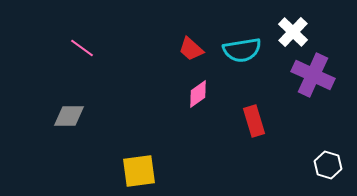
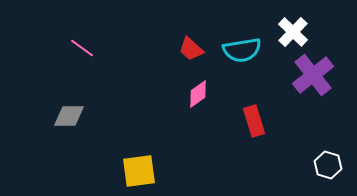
purple cross: rotated 27 degrees clockwise
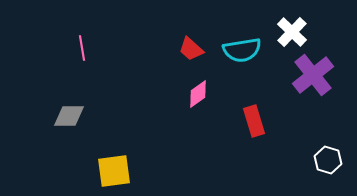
white cross: moved 1 px left
pink line: rotated 45 degrees clockwise
white hexagon: moved 5 px up
yellow square: moved 25 px left
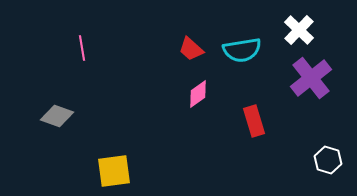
white cross: moved 7 px right, 2 px up
purple cross: moved 2 px left, 3 px down
gray diamond: moved 12 px left; rotated 20 degrees clockwise
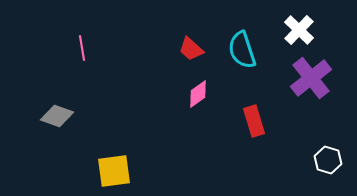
cyan semicircle: rotated 81 degrees clockwise
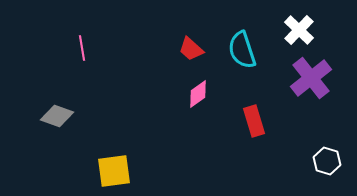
white hexagon: moved 1 px left, 1 px down
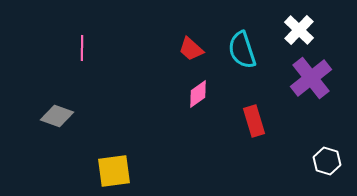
pink line: rotated 10 degrees clockwise
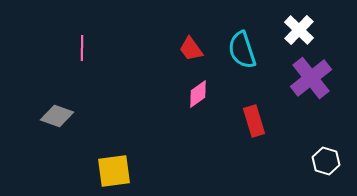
red trapezoid: rotated 12 degrees clockwise
white hexagon: moved 1 px left
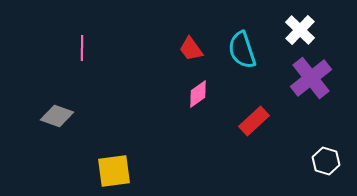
white cross: moved 1 px right
red rectangle: rotated 64 degrees clockwise
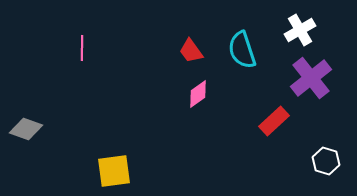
white cross: rotated 16 degrees clockwise
red trapezoid: moved 2 px down
gray diamond: moved 31 px left, 13 px down
red rectangle: moved 20 px right
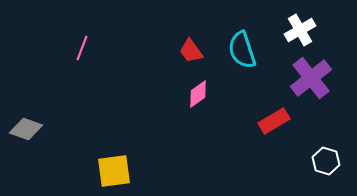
pink line: rotated 20 degrees clockwise
red rectangle: rotated 12 degrees clockwise
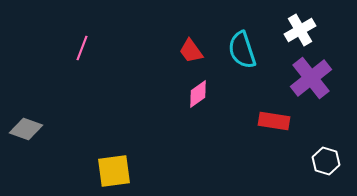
red rectangle: rotated 40 degrees clockwise
